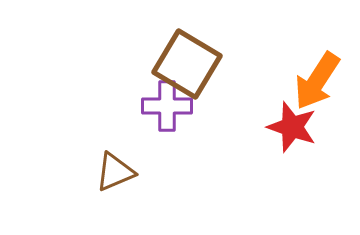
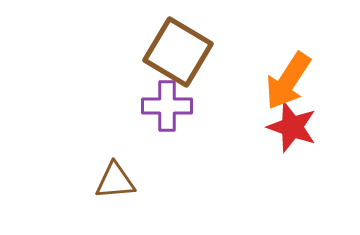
brown square: moved 9 px left, 12 px up
orange arrow: moved 29 px left
brown triangle: moved 9 px down; rotated 18 degrees clockwise
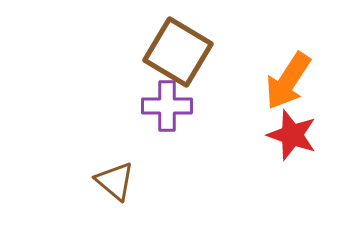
red star: moved 8 px down
brown triangle: rotated 45 degrees clockwise
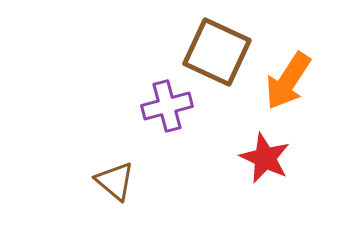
brown square: moved 39 px right; rotated 6 degrees counterclockwise
purple cross: rotated 15 degrees counterclockwise
red star: moved 27 px left, 23 px down; rotated 6 degrees clockwise
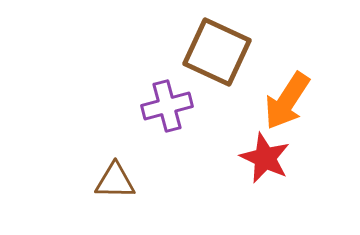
orange arrow: moved 1 px left, 20 px down
brown triangle: rotated 39 degrees counterclockwise
